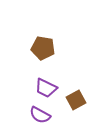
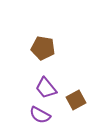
purple trapezoid: rotated 25 degrees clockwise
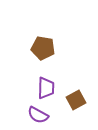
purple trapezoid: rotated 140 degrees counterclockwise
purple semicircle: moved 2 px left
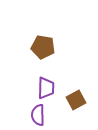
brown pentagon: moved 1 px up
purple semicircle: rotated 60 degrees clockwise
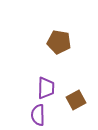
brown pentagon: moved 16 px right, 5 px up
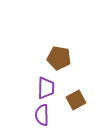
brown pentagon: moved 16 px down
purple semicircle: moved 4 px right
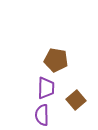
brown pentagon: moved 3 px left, 2 px down
brown square: rotated 12 degrees counterclockwise
